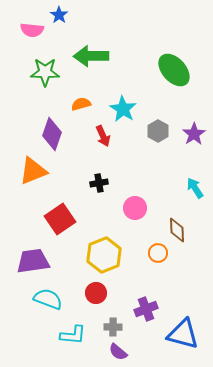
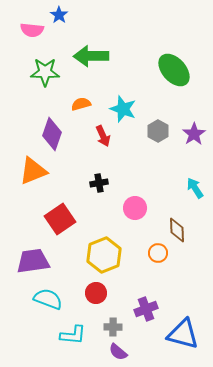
cyan star: rotated 12 degrees counterclockwise
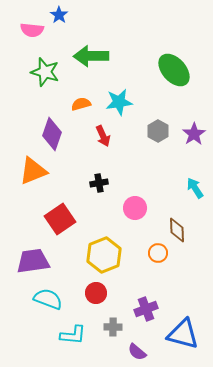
green star: rotated 16 degrees clockwise
cyan star: moved 4 px left, 7 px up; rotated 28 degrees counterclockwise
purple semicircle: moved 19 px right
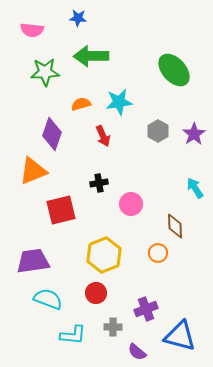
blue star: moved 19 px right, 3 px down; rotated 30 degrees counterclockwise
green star: rotated 20 degrees counterclockwise
pink circle: moved 4 px left, 4 px up
red square: moved 1 px right, 9 px up; rotated 20 degrees clockwise
brown diamond: moved 2 px left, 4 px up
blue triangle: moved 3 px left, 2 px down
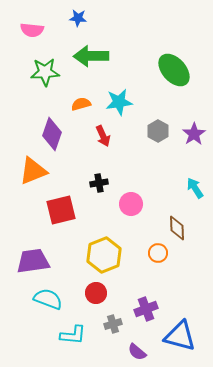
brown diamond: moved 2 px right, 2 px down
gray cross: moved 3 px up; rotated 18 degrees counterclockwise
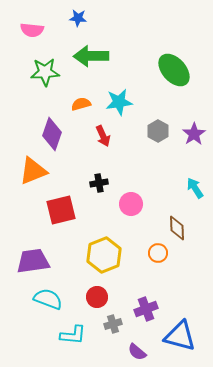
red circle: moved 1 px right, 4 px down
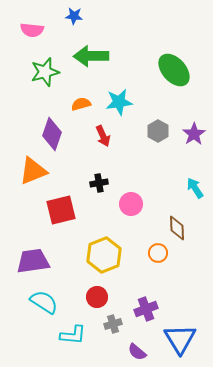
blue star: moved 4 px left, 2 px up
green star: rotated 12 degrees counterclockwise
cyan semicircle: moved 4 px left, 3 px down; rotated 12 degrees clockwise
blue triangle: moved 3 px down; rotated 44 degrees clockwise
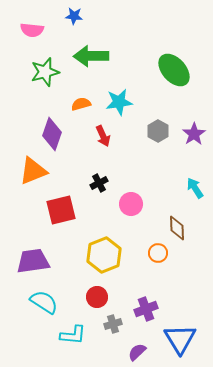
black cross: rotated 18 degrees counterclockwise
purple semicircle: rotated 96 degrees clockwise
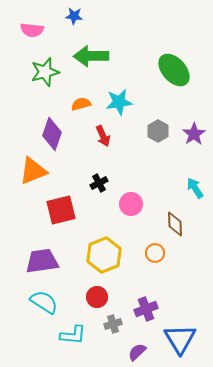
brown diamond: moved 2 px left, 4 px up
orange circle: moved 3 px left
purple trapezoid: moved 9 px right
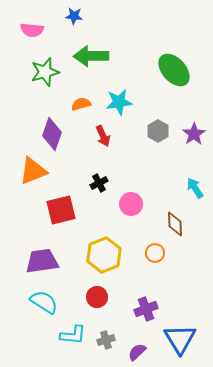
gray cross: moved 7 px left, 16 px down
